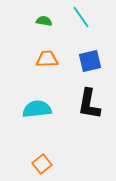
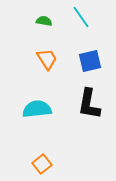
orange trapezoid: rotated 60 degrees clockwise
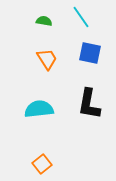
blue square: moved 8 px up; rotated 25 degrees clockwise
cyan semicircle: moved 2 px right
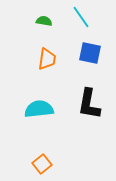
orange trapezoid: rotated 40 degrees clockwise
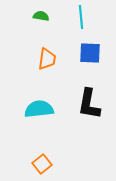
cyan line: rotated 30 degrees clockwise
green semicircle: moved 3 px left, 5 px up
blue square: rotated 10 degrees counterclockwise
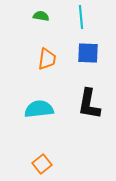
blue square: moved 2 px left
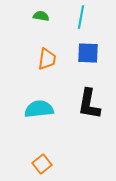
cyan line: rotated 15 degrees clockwise
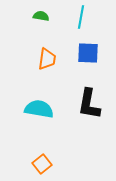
cyan semicircle: rotated 16 degrees clockwise
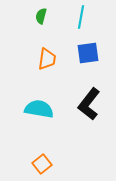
green semicircle: rotated 84 degrees counterclockwise
blue square: rotated 10 degrees counterclockwise
black L-shape: rotated 28 degrees clockwise
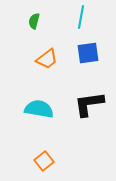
green semicircle: moved 7 px left, 5 px down
orange trapezoid: rotated 45 degrees clockwise
black L-shape: rotated 44 degrees clockwise
orange square: moved 2 px right, 3 px up
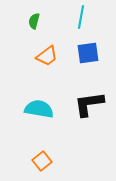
orange trapezoid: moved 3 px up
orange square: moved 2 px left
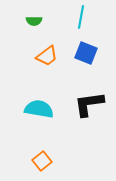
green semicircle: rotated 105 degrees counterclockwise
blue square: moved 2 px left; rotated 30 degrees clockwise
